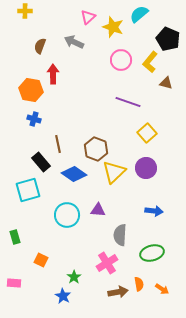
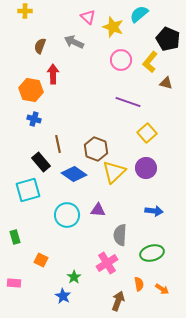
pink triangle: rotated 35 degrees counterclockwise
brown arrow: moved 9 px down; rotated 60 degrees counterclockwise
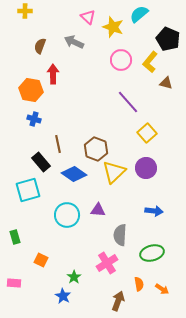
purple line: rotated 30 degrees clockwise
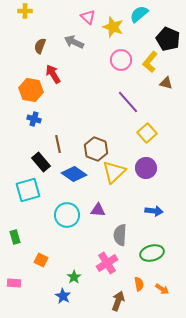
red arrow: rotated 30 degrees counterclockwise
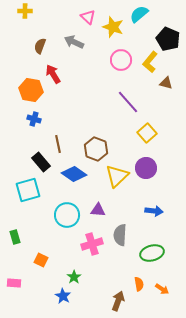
yellow triangle: moved 3 px right, 4 px down
pink cross: moved 15 px left, 19 px up; rotated 15 degrees clockwise
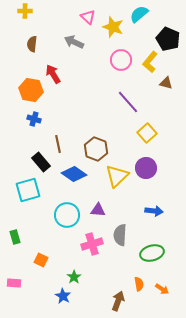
brown semicircle: moved 8 px left, 2 px up; rotated 14 degrees counterclockwise
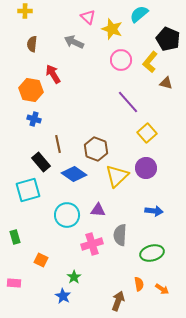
yellow star: moved 1 px left, 2 px down
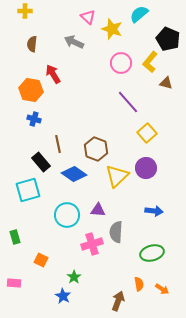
pink circle: moved 3 px down
gray semicircle: moved 4 px left, 3 px up
